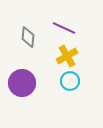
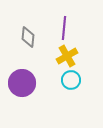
purple line: rotated 70 degrees clockwise
cyan circle: moved 1 px right, 1 px up
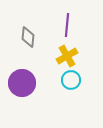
purple line: moved 3 px right, 3 px up
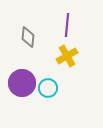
cyan circle: moved 23 px left, 8 px down
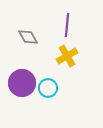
gray diamond: rotated 35 degrees counterclockwise
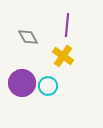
yellow cross: moved 4 px left; rotated 25 degrees counterclockwise
cyan circle: moved 2 px up
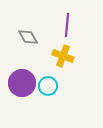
yellow cross: rotated 15 degrees counterclockwise
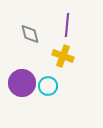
gray diamond: moved 2 px right, 3 px up; rotated 15 degrees clockwise
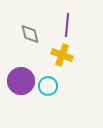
yellow cross: moved 1 px left, 1 px up
purple circle: moved 1 px left, 2 px up
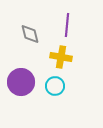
yellow cross: moved 1 px left, 2 px down; rotated 10 degrees counterclockwise
purple circle: moved 1 px down
cyan circle: moved 7 px right
